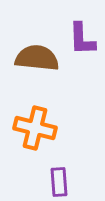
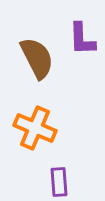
brown semicircle: rotated 57 degrees clockwise
orange cross: rotated 9 degrees clockwise
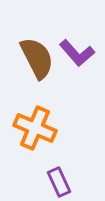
purple L-shape: moved 5 px left, 14 px down; rotated 39 degrees counterclockwise
purple rectangle: rotated 20 degrees counterclockwise
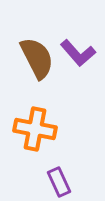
purple L-shape: moved 1 px right
orange cross: moved 1 px down; rotated 12 degrees counterclockwise
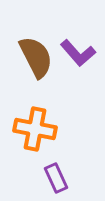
brown semicircle: moved 1 px left, 1 px up
purple rectangle: moved 3 px left, 4 px up
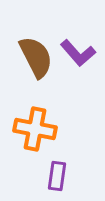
purple rectangle: moved 1 px right, 2 px up; rotated 32 degrees clockwise
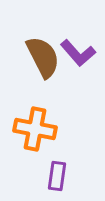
brown semicircle: moved 7 px right
